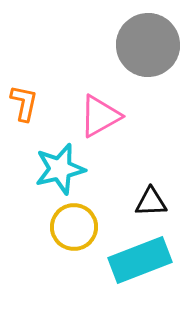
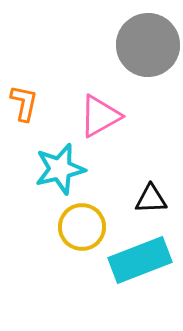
black triangle: moved 3 px up
yellow circle: moved 8 px right
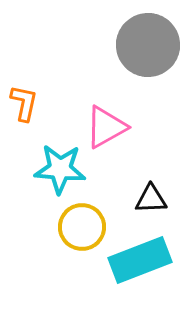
pink triangle: moved 6 px right, 11 px down
cyan star: rotated 18 degrees clockwise
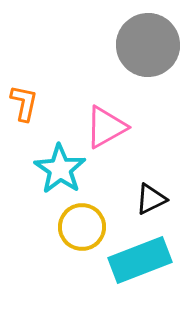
cyan star: rotated 30 degrees clockwise
black triangle: rotated 24 degrees counterclockwise
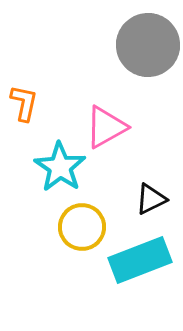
cyan star: moved 2 px up
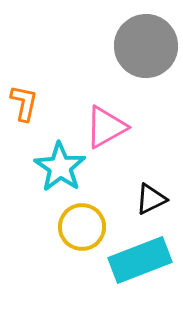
gray circle: moved 2 px left, 1 px down
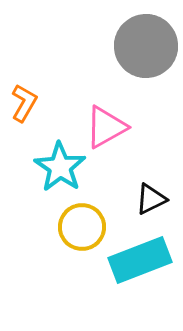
orange L-shape: rotated 18 degrees clockwise
